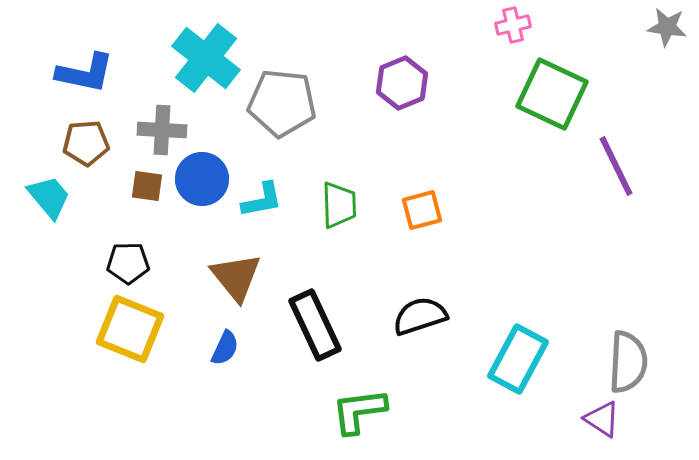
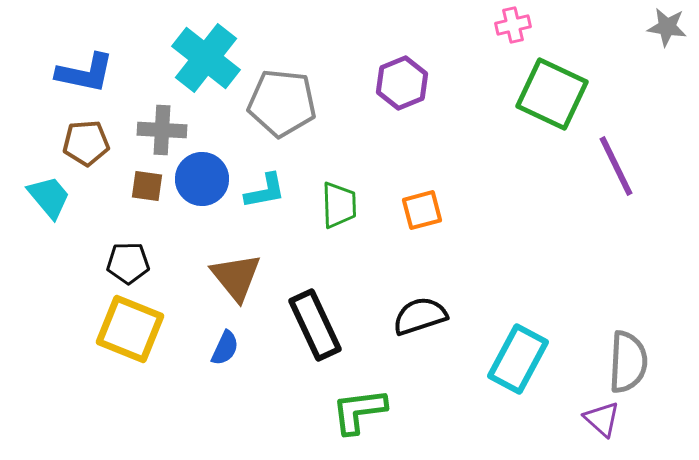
cyan L-shape: moved 3 px right, 9 px up
purple triangle: rotated 9 degrees clockwise
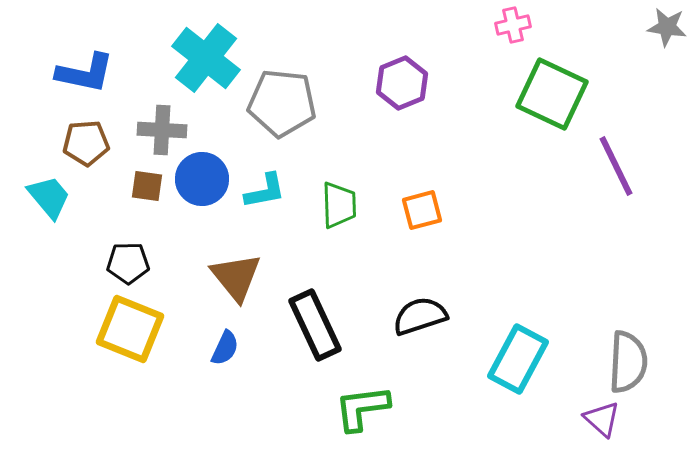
green L-shape: moved 3 px right, 3 px up
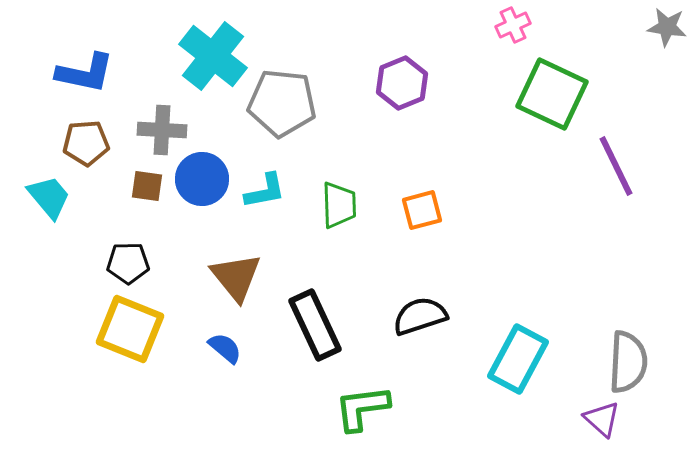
pink cross: rotated 12 degrees counterclockwise
cyan cross: moved 7 px right, 2 px up
blue semicircle: rotated 75 degrees counterclockwise
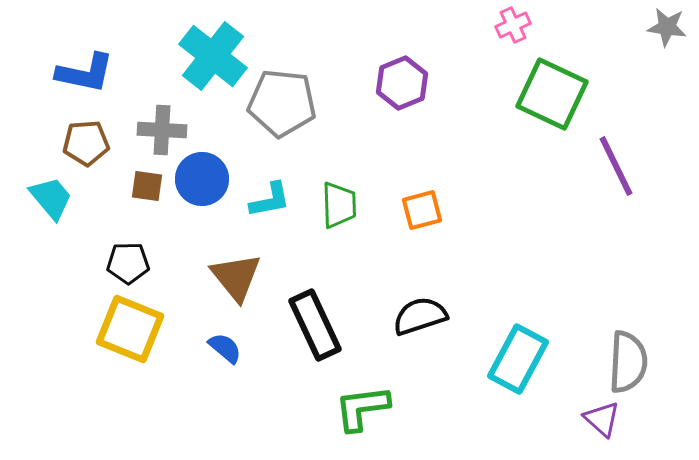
cyan L-shape: moved 5 px right, 9 px down
cyan trapezoid: moved 2 px right, 1 px down
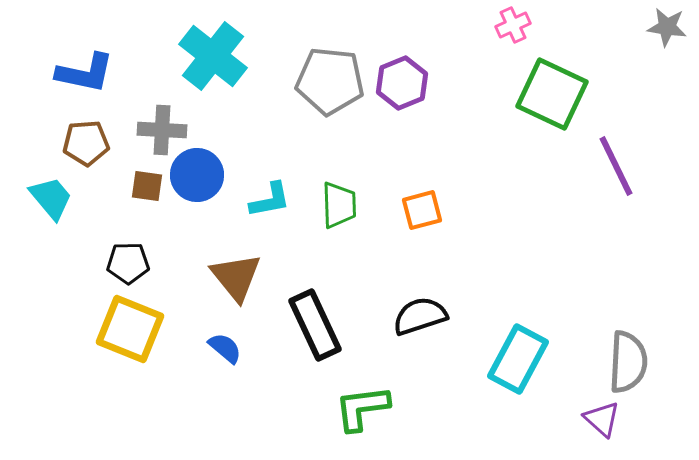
gray pentagon: moved 48 px right, 22 px up
blue circle: moved 5 px left, 4 px up
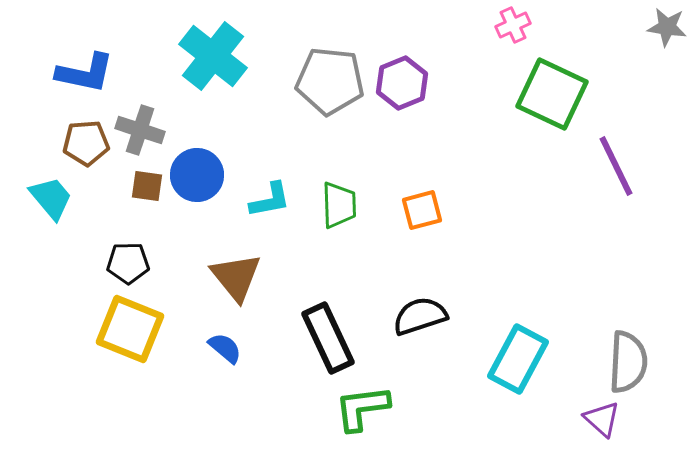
gray cross: moved 22 px left; rotated 15 degrees clockwise
black rectangle: moved 13 px right, 13 px down
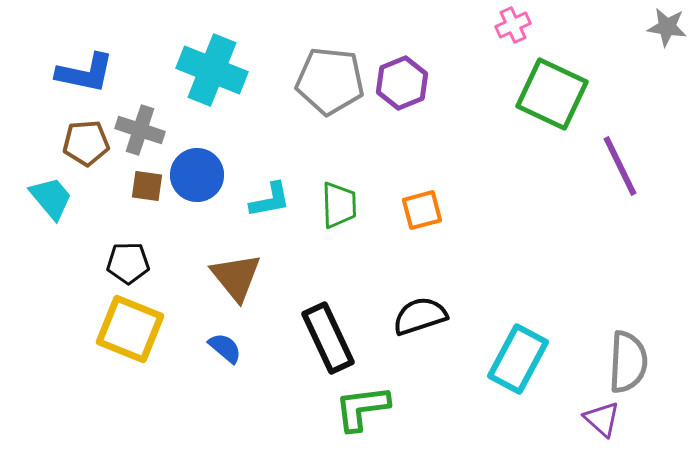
cyan cross: moved 1 px left, 14 px down; rotated 16 degrees counterclockwise
purple line: moved 4 px right
